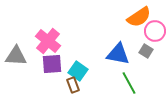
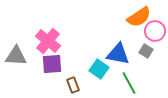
cyan square: moved 21 px right, 2 px up
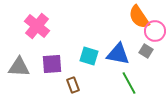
orange semicircle: rotated 90 degrees clockwise
pink cross: moved 11 px left, 15 px up
gray triangle: moved 3 px right, 11 px down
cyan square: moved 10 px left, 13 px up; rotated 18 degrees counterclockwise
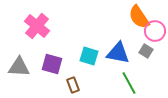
blue triangle: moved 1 px up
purple square: rotated 20 degrees clockwise
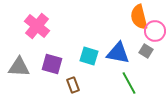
orange semicircle: rotated 20 degrees clockwise
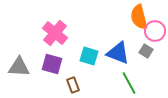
pink cross: moved 18 px right, 7 px down
blue triangle: rotated 10 degrees clockwise
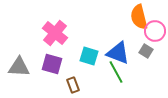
green line: moved 13 px left, 11 px up
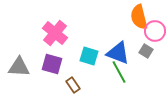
green line: moved 3 px right
brown rectangle: rotated 14 degrees counterclockwise
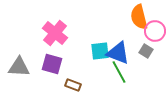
cyan square: moved 11 px right, 5 px up; rotated 24 degrees counterclockwise
brown rectangle: rotated 35 degrees counterclockwise
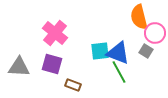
pink circle: moved 2 px down
